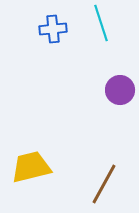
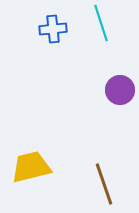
brown line: rotated 48 degrees counterclockwise
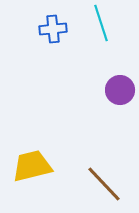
yellow trapezoid: moved 1 px right, 1 px up
brown line: rotated 24 degrees counterclockwise
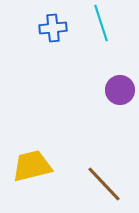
blue cross: moved 1 px up
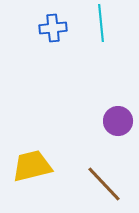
cyan line: rotated 12 degrees clockwise
purple circle: moved 2 px left, 31 px down
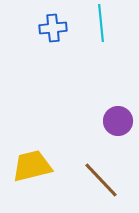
brown line: moved 3 px left, 4 px up
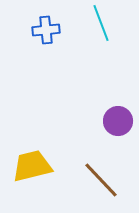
cyan line: rotated 15 degrees counterclockwise
blue cross: moved 7 px left, 2 px down
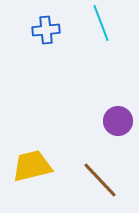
brown line: moved 1 px left
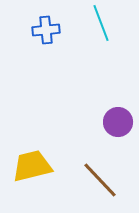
purple circle: moved 1 px down
